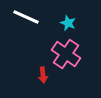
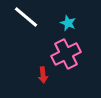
white line: rotated 16 degrees clockwise
pink cross: rotated 28 degrees clockwise
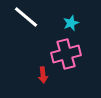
cyan star: moved 3 px right; rotated 28 degrees clockwise
pink cross: rotated 12 degrees clockwise
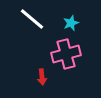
white line: moved 6 px right, 2 px down
red arrow: moved 1 px left, 2 px down
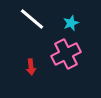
pink cross: rotated 12 degrees counterclockwise
red arrow: moved 11 px left, 10 px up
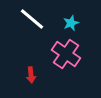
pink cross: rotated 28 degrees counterclockwise
red arrow: moved 8 px down
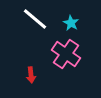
white line: moved 3 px right
cyan star: rotated 21 degrees counterclockwise
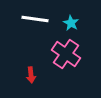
white line: rotated 32 degrees counterclockwise
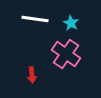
red arrow: moved 1 px right
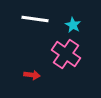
cyan star: moved 2 px right, 2 px down
red arrow: rotated 77 degrees counterclockwise
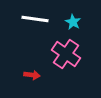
cyan star: moved 3 px up
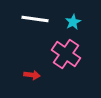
cyan star: rotated 14 degrees clockwise
